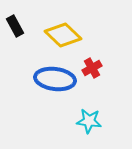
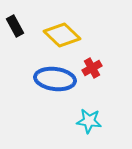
yellow diamond: moved 1 px left
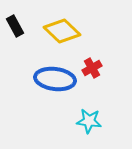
yellow diamond: moved 4 px up
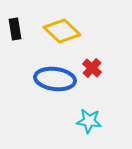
black rectangle: moved 3 px down; rotated 20 degrees clockwise
red cross: rotated 18 degrees counterclockwise
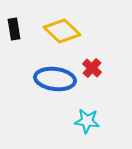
black rectangle: moved 1 px left
cyan star: moved 2 px left
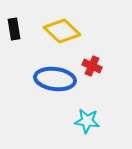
red cross: moved 2 px up; rotated 18 degrees counterclockwise
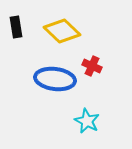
black rectangle: moved 2 px right, 2 px up
cyan star: rotated 20 degrees clockwise
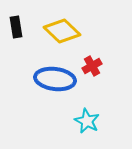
red cross: rotated 36 degrees clockwise
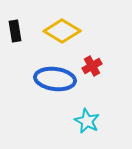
black rectangle: moved 1 px left, 4 px down
yellow diamond: rotated 12 degrees counterclockwise
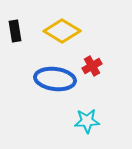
cyan star: rotated 30 degrees counterclockwise
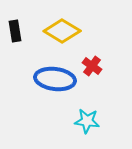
red cross: rotated 24 degrees counterclockwise
cyan star: rotated 10 degrees clockwise
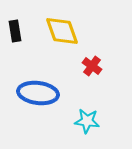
yellow diamond: rotated 39 degrees clockwise
blue ellipse: moved 17 px left, 14 px down
